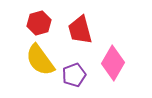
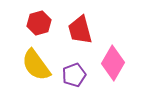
yellow semicircle: moved 4 px left, 5 px down
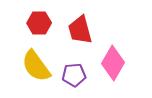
red hexagon: rotated 15 degrees clockwise
yellow semicircle: moved 1 px down
purple pentagon: rotated 15 degrees clockwise
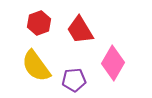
red hexagon: rotated 20 degrees counterclockwise
red trapezoid: rotated 16 degrees counterclockwise
purple pentagon: moved 5 px down
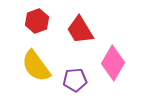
red hexagon: moved 2 px left, 2 px up
purple pentagon: moved 1 px right
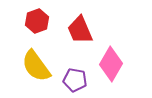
red trapezoid: rotated 8 degrees clockwise
pink diamond: moved 2 px left, 1 px down
purple pentagon: rotated 15 degrees clockwise
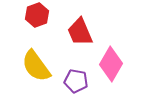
red hexagon: moved 6 px up
red trapezoid: moved 2 px down
purple pentagon: moved 1 px right, 1 px down
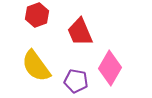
pink diamond: moved 1 px left, 4 px down
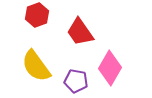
red trapezoid: rotated 12 degrees counterclockwise
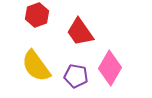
purple pentagon: moved 5 px up
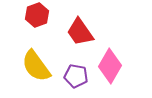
pink diamond: moved 2 px up
